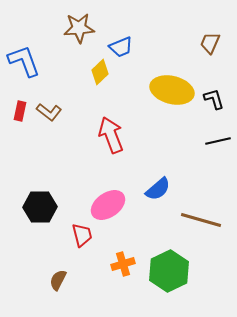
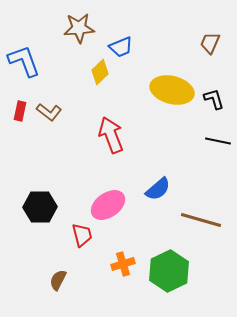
black line: rotated 25 degrees clockwise
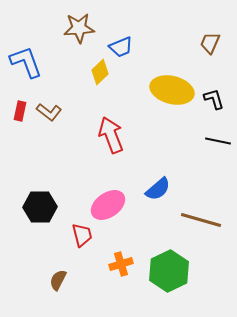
blue L-shape: moved 2 px right, 1 px down
orange cross: moved 2 px left
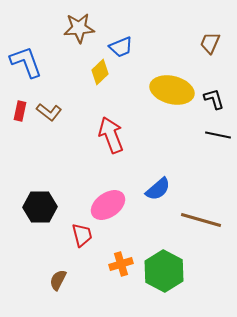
black line: moved 6 px up
green hexagon: moved 5 px left; rotated 6 degrees counterclockwise
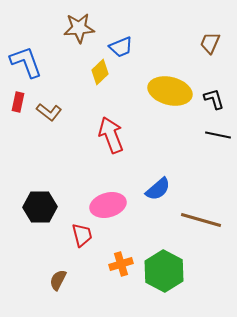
yellow ellipse: moved 2 px left, 1 px down
red rectangle: moved 2 px left, 9 px up
pink ellipse: rotated 20 degrees clockwise
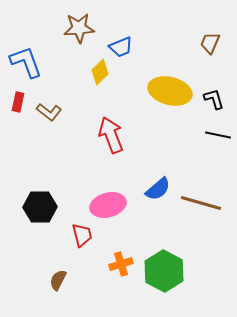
brown line: moved 17 px up
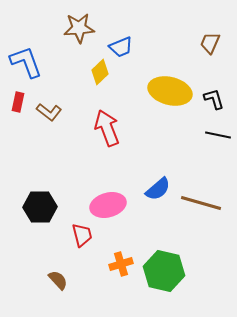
red arrow: moved 4 px left, 7 px up
green hexagon: rotated 15 degrees counterclockwise
brown semicircle: rotated 110 degrees clockwise
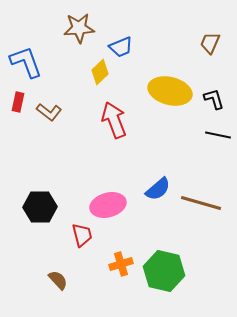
red arrow: moved 7 px right, 8 px up
